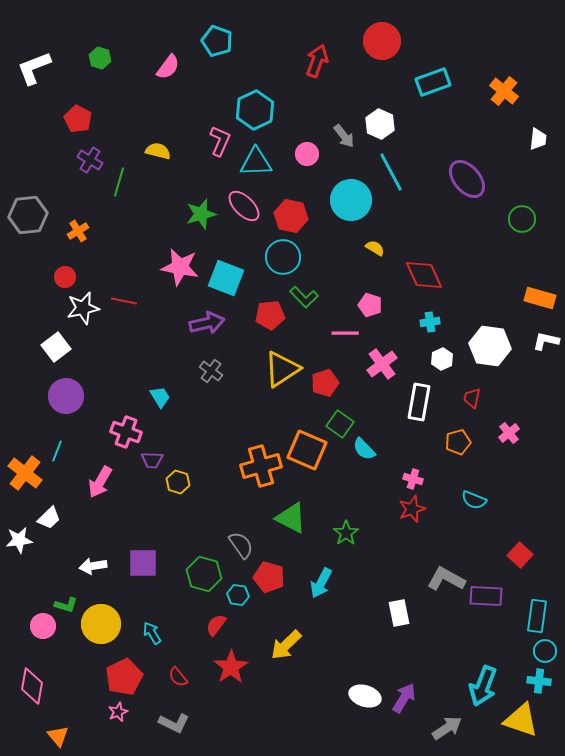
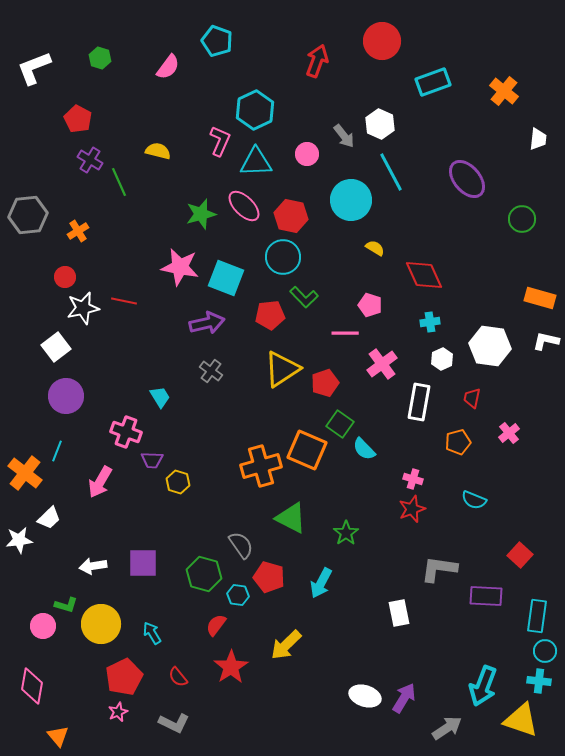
green line at (119, 182): rotated 40 degrees counterclockwise
gray L-shape at (446, 579): moved 7 px left, 10 px up; rotated 21 degrees counterclockwise
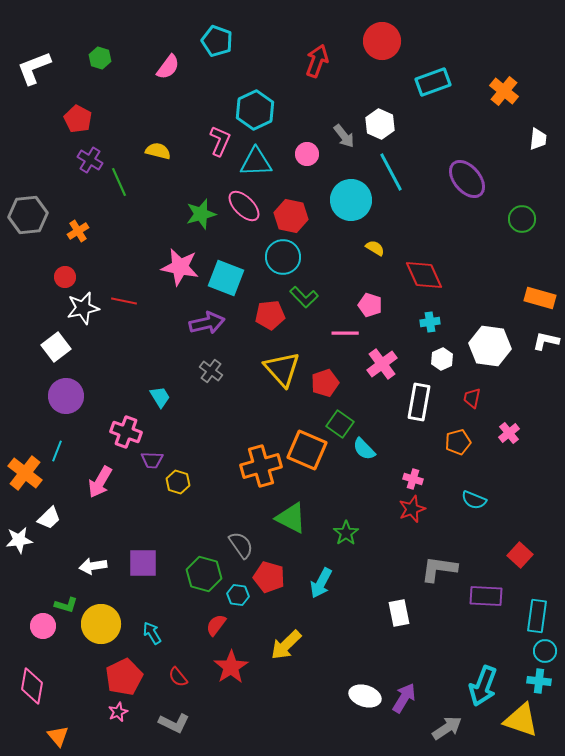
yellow triangle at (282, 369): rotated 39 degrees counterclockwise
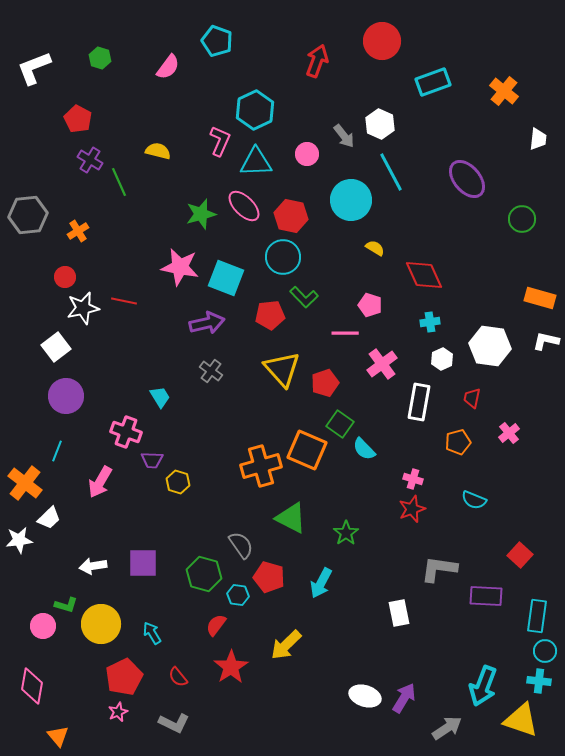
orange cross at (25, 473): moved 10 px down
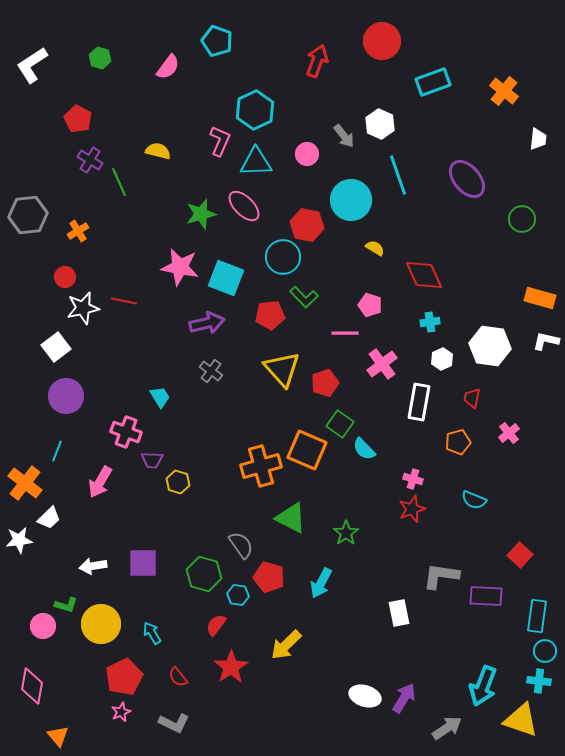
white L-shape at (34, 68): moved 2 px left, 3 px up; rotated 12 degrees counterclockwise
cyan line at (391, 172): moved 7 px right, 3 px down; rotated 9 degrees clockwise
red hexagon at (291, 216): moved 16 px right, 9 px down
gray L-shape at (439, 569): moved 2 px right, 7 px down
pink star at (118, 712): moved 3 px right
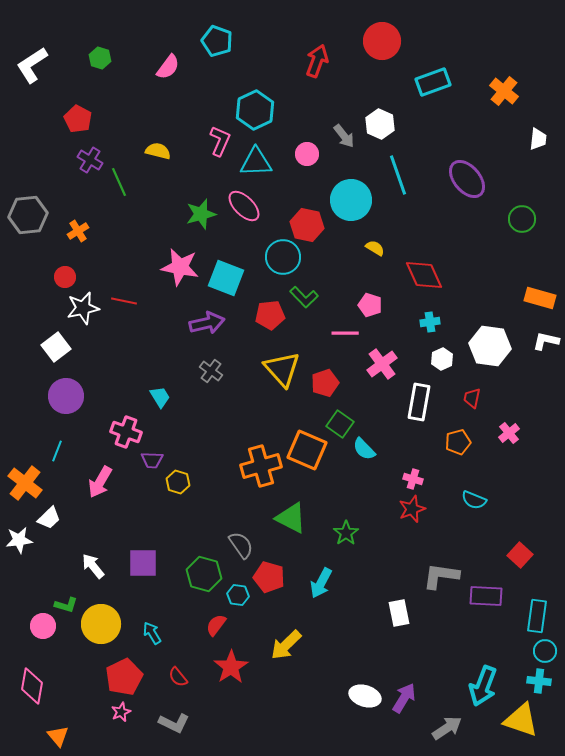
white arrow at (93, 566): rotated 60 degrees clockwise
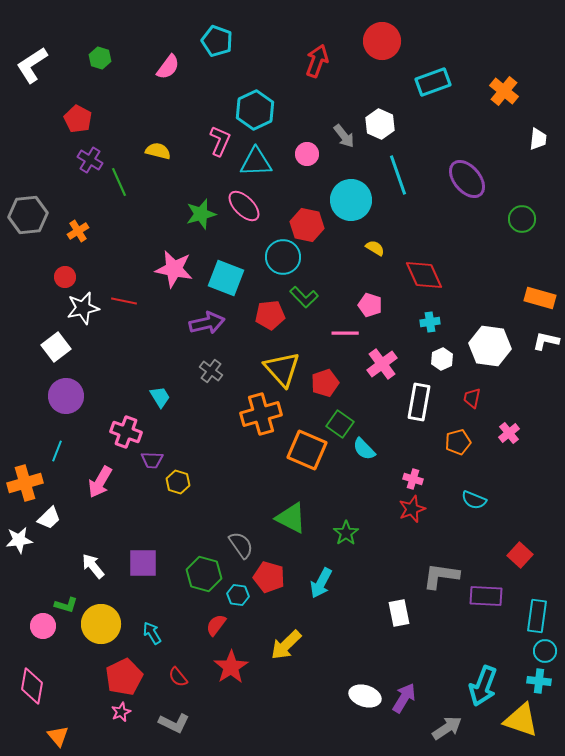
pink star at (180, 267): moved 6 px left, 2 px down
orange cross at (261, 466): moved 52 px up
orange cross at (25, 483): rotated 36 degrees clockwise
